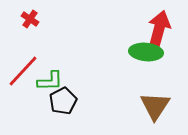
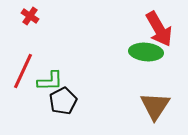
red cross: moved 3 px up
red arrow: rotated 135 degrees clockwise
red line: rotated 18 degrees counterclockwise
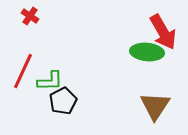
red arrow: moved 4 px right, 3 px down
green ellipse: moved 1 px right
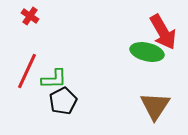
green ellipse: rotated 8 degrees clockwise
red line: moved 4 px right
green L-shape: moved 4 px right, 2 px up
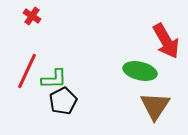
red cross: moved 2 px right
red arrow: moved 3 px right, 9 px down
green ellipse: moved 7 px left, 19 px down
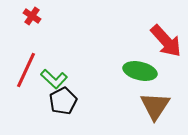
red arrow: rotated 12 degrees counterclockwise
red line: moved 1 px left, 1 px up
green L-shape: rotated 44 degrees clockwise
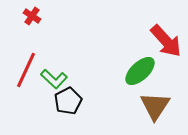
green ellipse: rotated 56 degrees counterclockwise
black pentagon: moved 5 px right
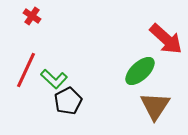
red arrow: moved 2 px up; rotated 6 degrees counterclockwise
